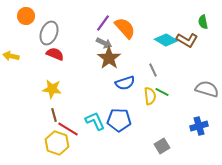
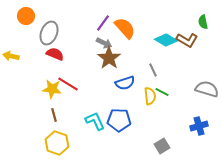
red line: moved 45 px up
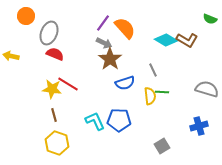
green semicircle: moved 7 px right, 3 px up; rotated 56 degrees counterclockwise
brown star: moved 1 px right, 1 px down
green line: rotated 24 degrees counterclockwise
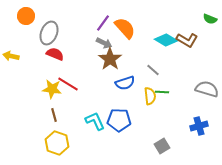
gray line: rotated 24 degrees counterclockwise
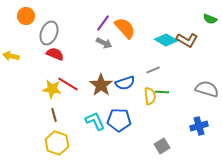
brown star: moved 9 px left, 26 px down
gray line: rotated 64 degrees counterclockwise
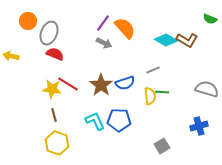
orange circle: moved 2 px right, 5 px down
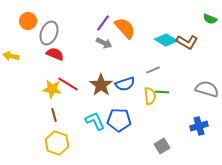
brown L-shape: moved 2 px down
blue semicircle: moved 1 px down
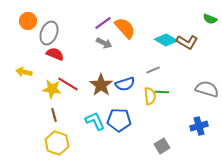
purple line: rotated 18 degrees clockwise
yellow arrow: moved 13 px right, 16 px down
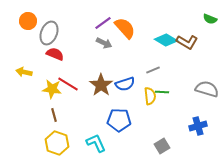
cyan L-shape: moved 1 px right, 22 px down
blue cross: moved 1 px left
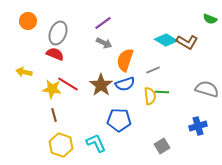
orange semicircle: moved 32 px down; rotated 120 degrees counterclockwise
gray ellipse: moved 9 px right
yellow hexagon: moved 4 px right, 2 px down
